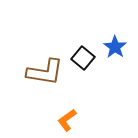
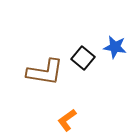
blue star: rotated 25 degrees counterclockwise
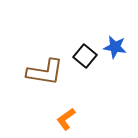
black square: moved 2 px right, 2 px up
orange L-shape: moved 1 px left, 1 px up
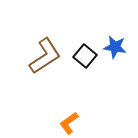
brown L-shape: moved 16 px up; rotated 42 degrees counterclockwise
orange L-shape: moved 3 px right, 4 px down
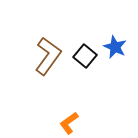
blue star: rotated 15 degrees clockwise
brown L-shape: moved 3 px right; rotated 21 degrees counterclockwise
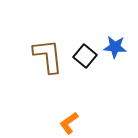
blue star: rotated 20 degrees counterclockwise
brown L-shape: rotated 42 degrees counterclockwise
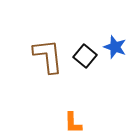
blue star: rotated 15 degrees clockwise
orange L-shape: moved 4 px right; rotated 55 degrees counterclockwise
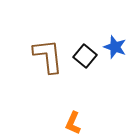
orange L-shape: rotated 25 degrees clockwise
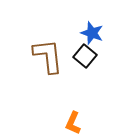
blue star: moved 23 px left, 14 px up
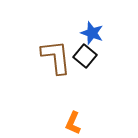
brown L-shape: moved 8 px right, 1 px down
